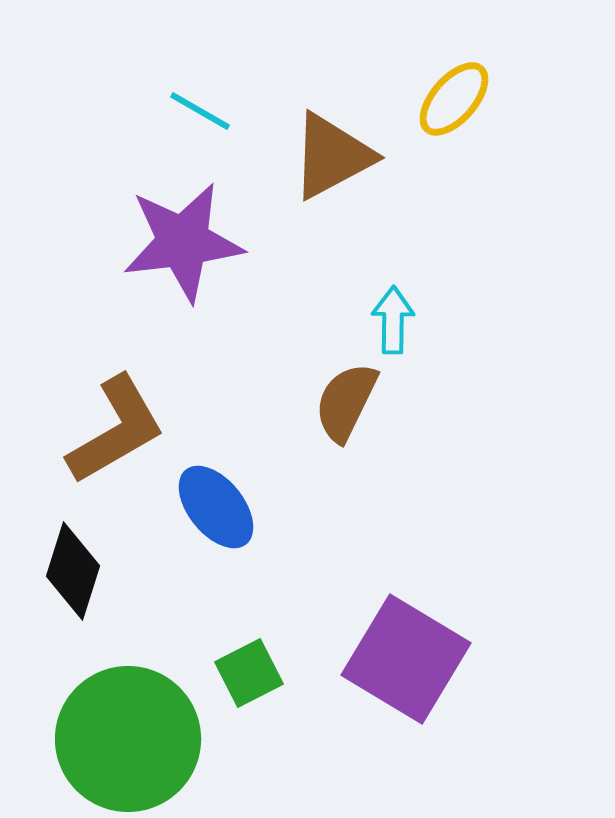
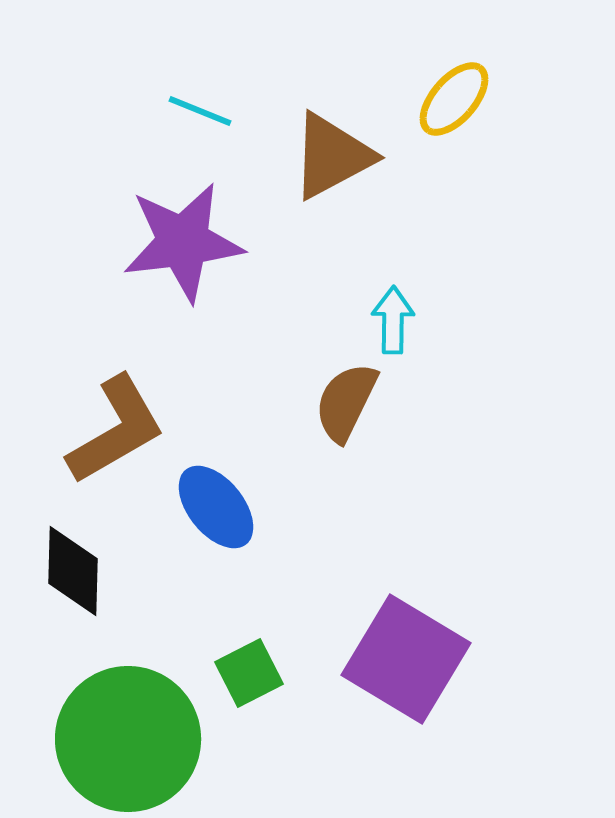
cyan line: rotated 8 degrees counterclockwise
black diamond: rotated 16 degrees counterclockwise
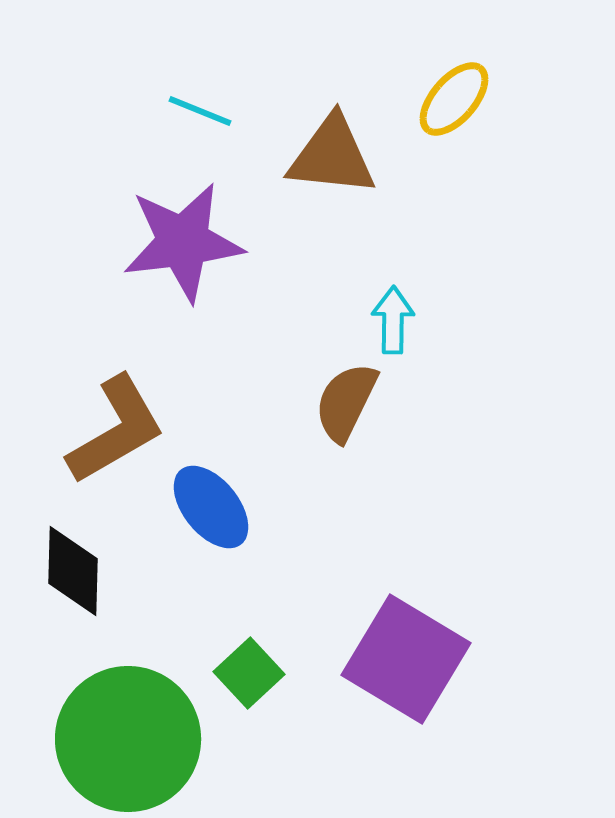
brown triangle: rotated 34 degrees clockwise
blue ellipse: moved 5 px left
green square: rotated 16 degrees counterclockwise
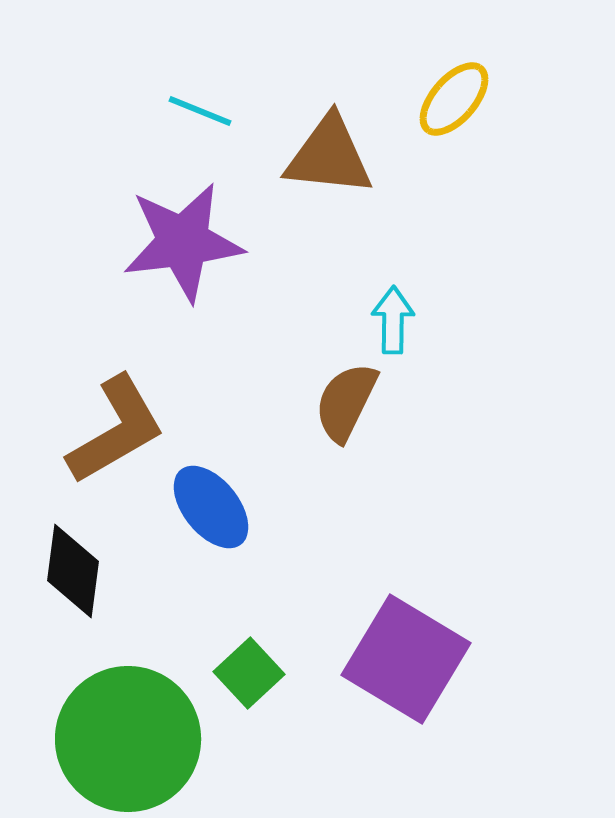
brown triangle: moved 3 px left
black diamond: rotated 6 degrees clockwise
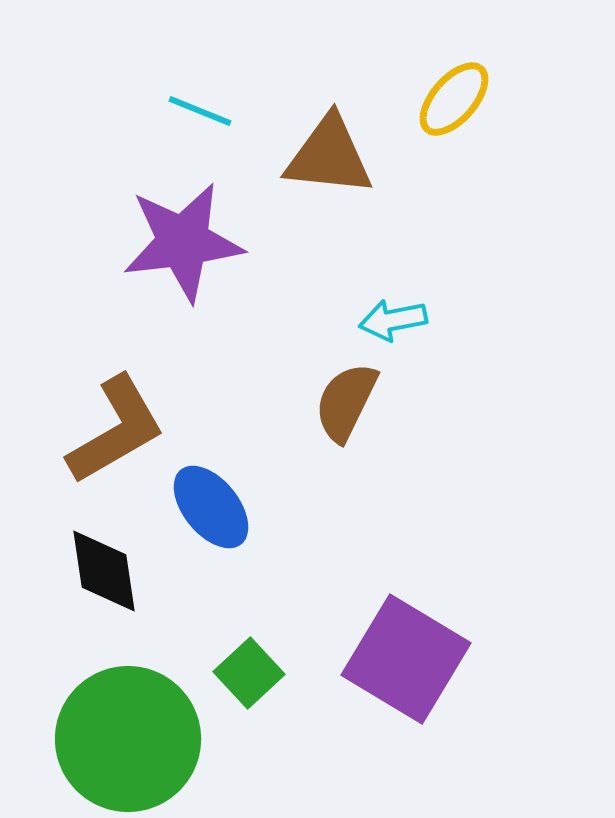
cyan arrow: rotated 102 degrees counterclockwise
black diamond: moved 31 px right; rotated 16 degrees counterclockwise
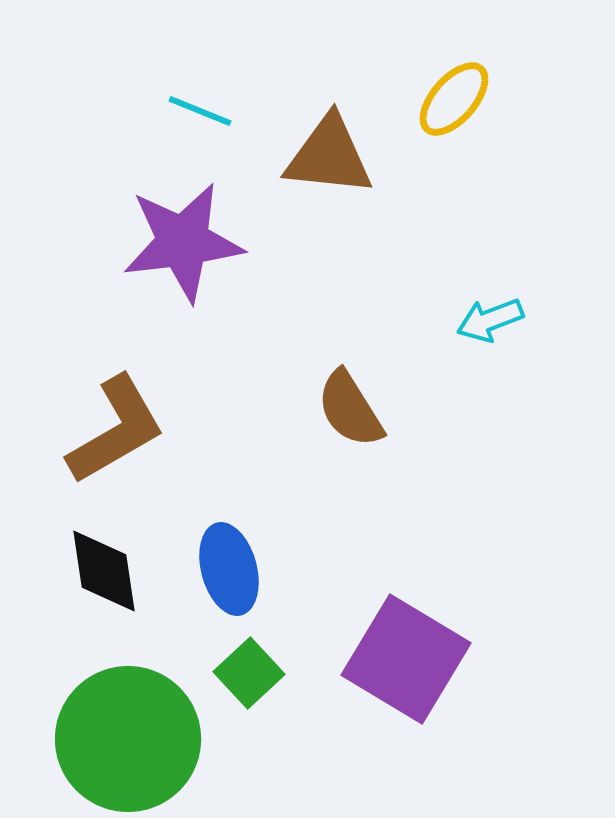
cyan arrow: moved 97 px right; rotated 10 degrees counterclockwise
brown semicircle: moved 4 px right, 7 px down; rotated 58 degrees counterclockwise
blue ellipse: moved 18 px right, 62 px down; rotated 24 degrees clockwise
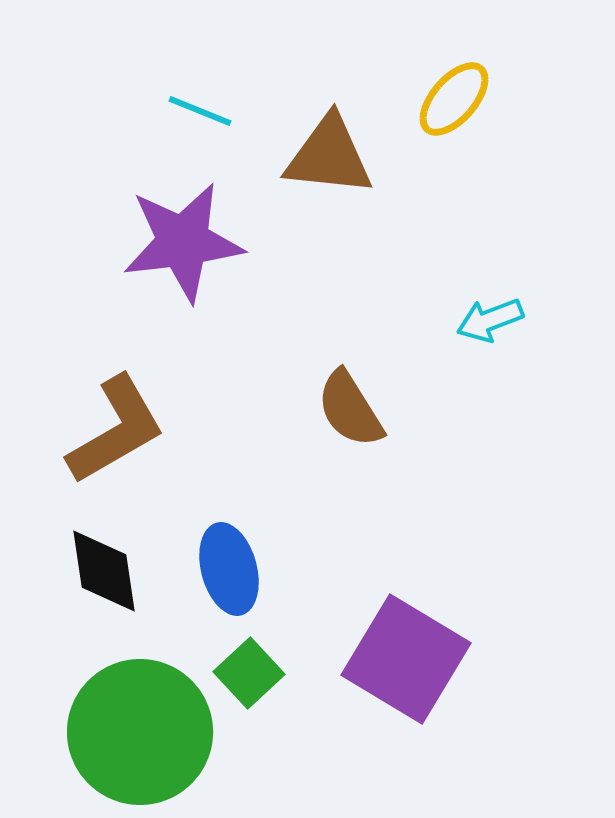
green circle: moved 12 px right, 7 px up
